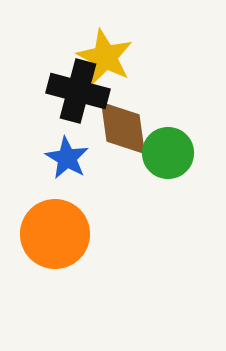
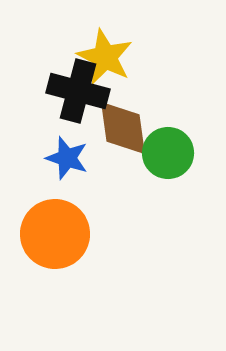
blue star: rotated 12 degrees counterclockwise
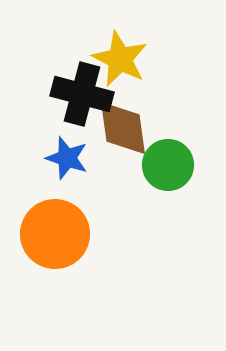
yellow star: moved 15 px right, 2 px down
black cross: moved 4 px right, 3 px down
green circle: moved 12 px down
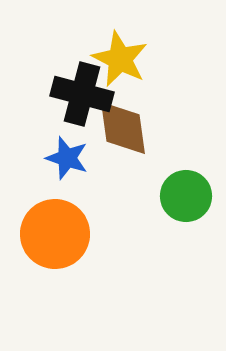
green circle: moved 18 px right, 31 px down
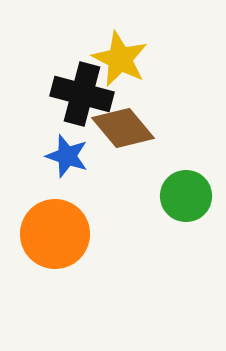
brown diamond: rotated 32 degrees counterclockwise
blue star: moved 2 px up
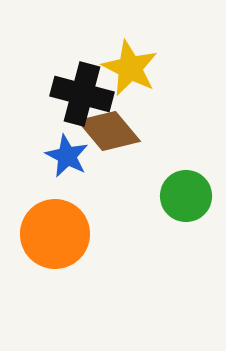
yellow star: moved 10 px right, 9 px down
brown diamond: moved 14 px left, 3 px down
blue star: rotated 9 degrees clockwise
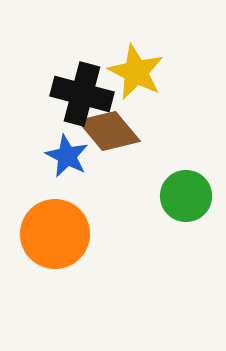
yellow star: moved 6 px right, 4 px down
